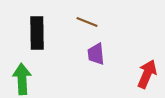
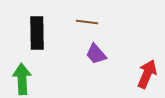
brown line: rotated 15 degrees counterclockwise
purple trapezoid: rotated 35 degrees counterclockwise
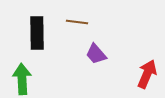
brown line: moved 10 px left
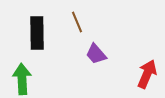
brown line: rotated 60 degrees clockwise
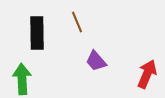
purple trapezoid: moved 7 px down
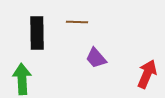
brown line: rotated 65 degrees counterclockwise
purple trapezoid: moved 3 px up
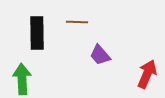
purple trapezoid: moved 4 px right, 3 px up
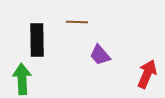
black rectangle: moved 7 px down
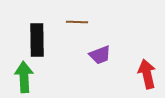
purple trapezoid: rotated 70 degrees counterclockwise
red arrow: rotated 36 degrees counterclockwise
green arrow: moved 2 px right, 2 px up
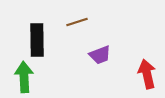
brown line: rotated 20 degrees counterclockwise
